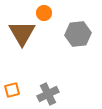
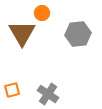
orange circle: moved 2 px left
gray cross: rotated 30 degrees counterclockwise
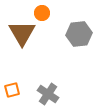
gray hexagon: moved 1 px right
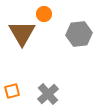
orange circle: moved 2 px right, 1 px down
orange square: moved 1 px down
gray cross: rotated 15 degrees clockwise
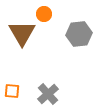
orange square: rotated 21 degrees clockwise
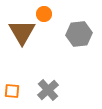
brown triangle: moved 1 px up
gray cross: moved 4 px up
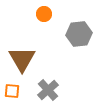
brown triangle: moved 27 px down
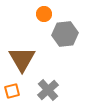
gray hexagon: moved 14 px left
orange square: rotated 21 degrees counterclockwise
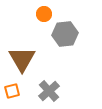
gray cross: moved 1 px right, 1 px down
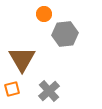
orange square: moved 2 px up
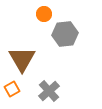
orange square: rotated 14 degrees counterclockwise
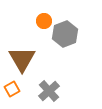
orange circle: moved 7 px down
gray hexagon: rotated 15 degrees counterclockwise
